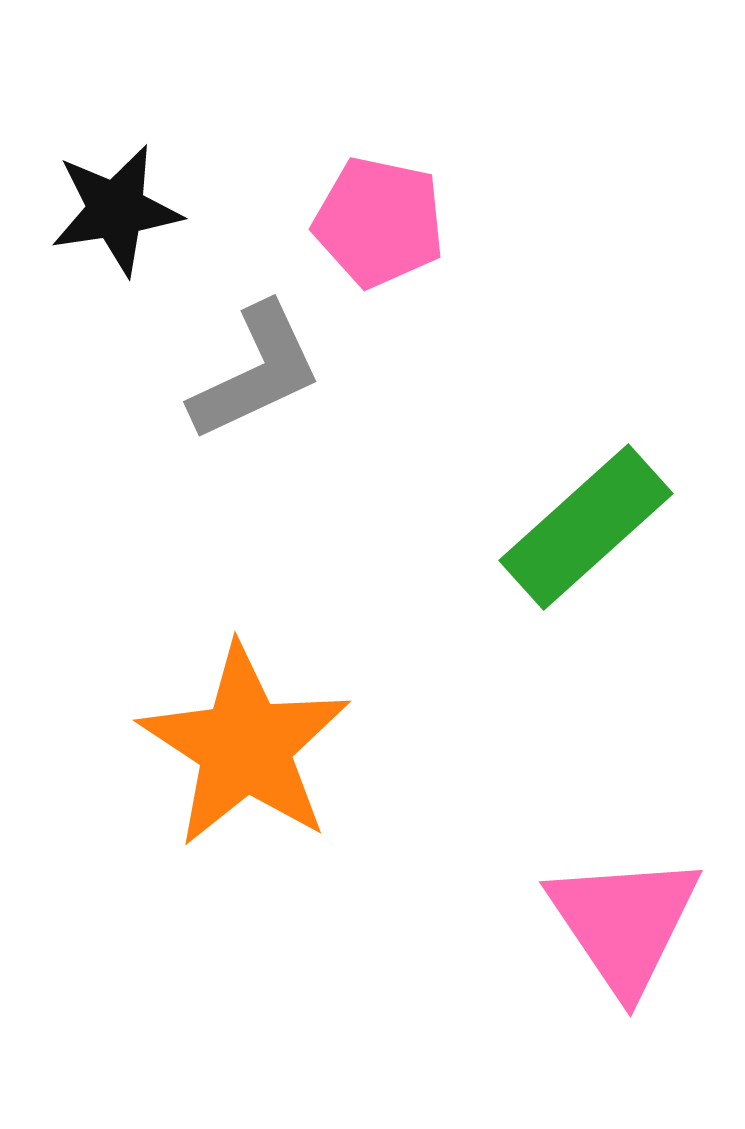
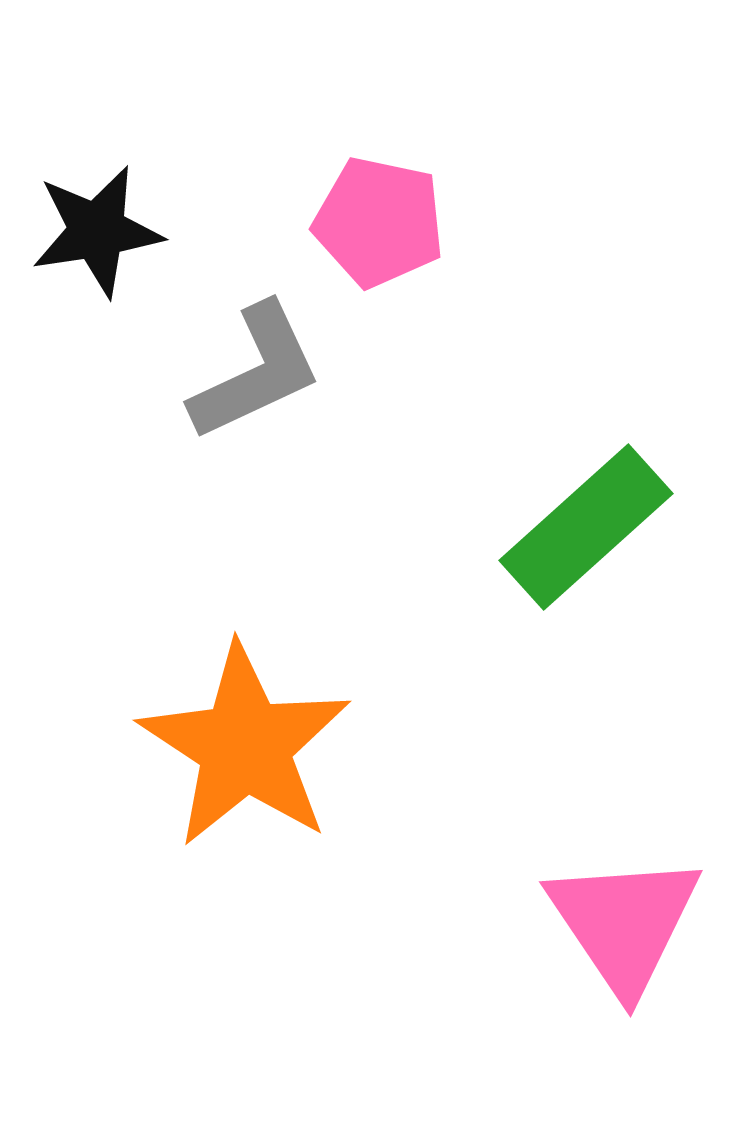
black star: moved 19 px left, 21 px down
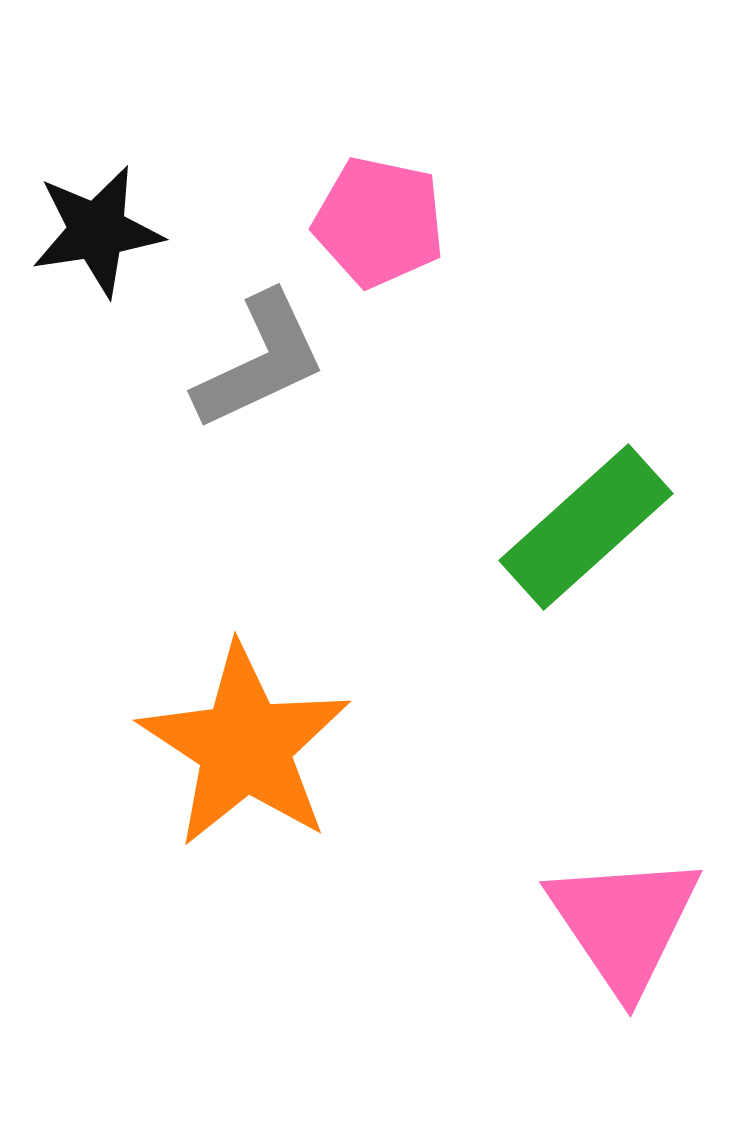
gray L-shape: moved 4 px right, 11 px up
